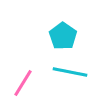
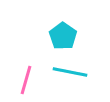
pink line: moved 3 px right, 3 px up; rotated 16 degrees counterclockwise
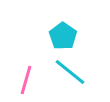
cyan line: rotated 28 degrees clockwise
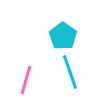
cyan line: rotated 32 degrees clockwise
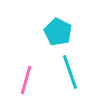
cyan pentagon: moved 5 px left, 4 px up; rotated 8 degrees counterclockwise
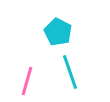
pink line: moved 1 px right, 1 px down
